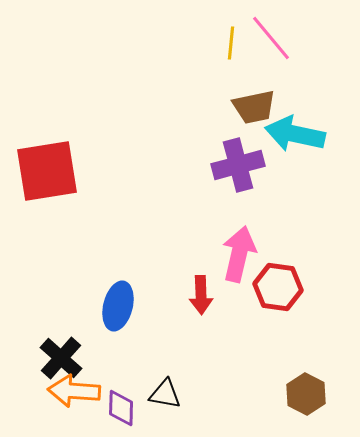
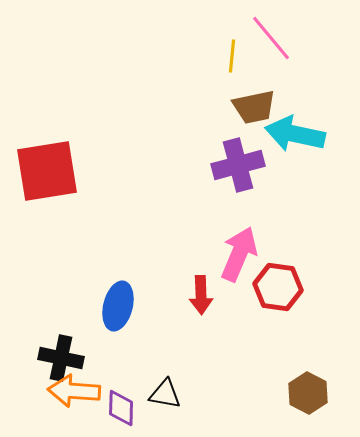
yellow line: moved 1 px right, 13 px down
pink arrow: rotated 10 degrees clockwise
black cross: rotated 30 degrees counterclockwise
brown hexagon: moved 2 px right, 1 px up
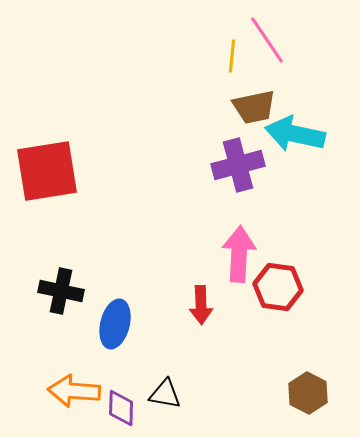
pink line: moved 4 px left, 2 px down; rotated 6 degrees clockwise
pink arrow: rotated 20 degrees counterclockwise
red arrow: moved 10 px down
blue ellipse: moved 3 px left, 18 px down
black cross: moved 67 px up
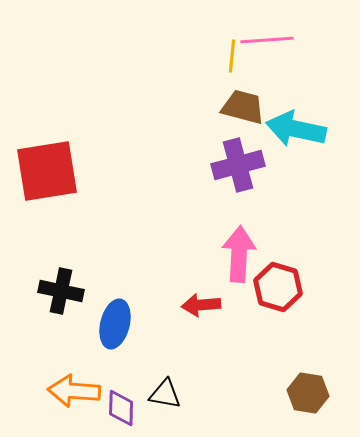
pink line: rotated 60 degrees counterclockwise
brown trapezoid: moved 11 px left; rotated 153 degrees counterclockwise
cyan arrow: moved 1 px right, 5 px up
red hexagon: rotated 9 degrees clockwise
red arrow: rotated 87 degrees clockwise
brown hexagon: rotated 18 degrees counterclockwise
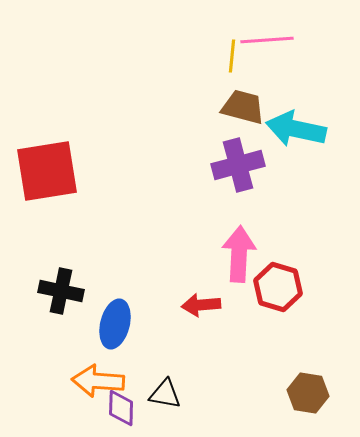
orange arrow: moved 24 px right, 10 px up
